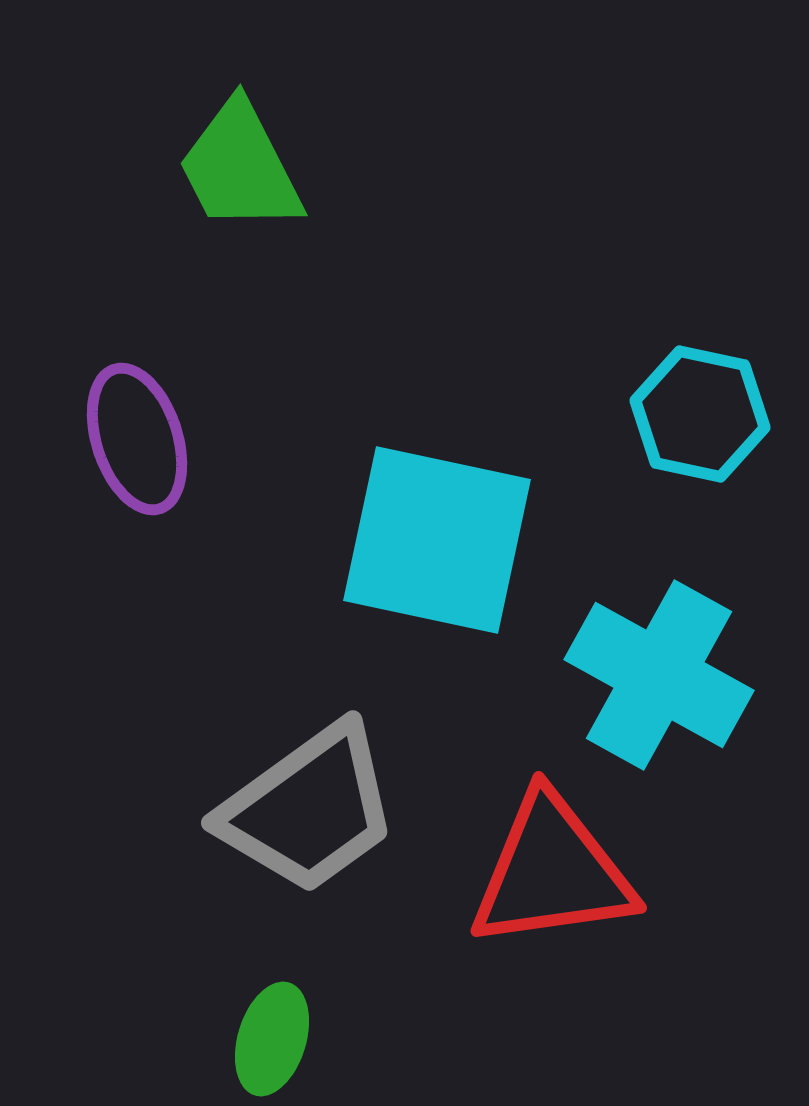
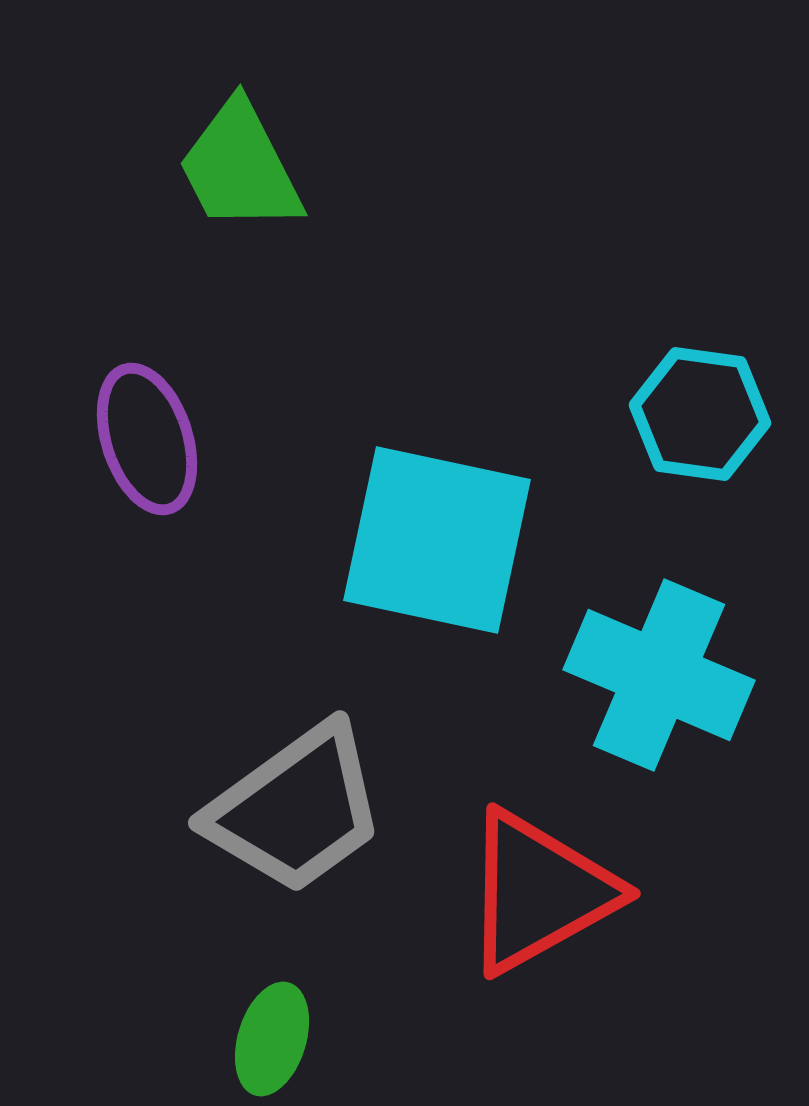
cyan hexagon: rotated 4 degrees counterclockwise
purple ellipse: moved 10 px right
cyan cross: rotated 6 degrees counterclockwise
gray trapezoid: moved 13 px left
red triangle: moved 13 px left, 20 px down; rotated 21 degrees counterclockwise
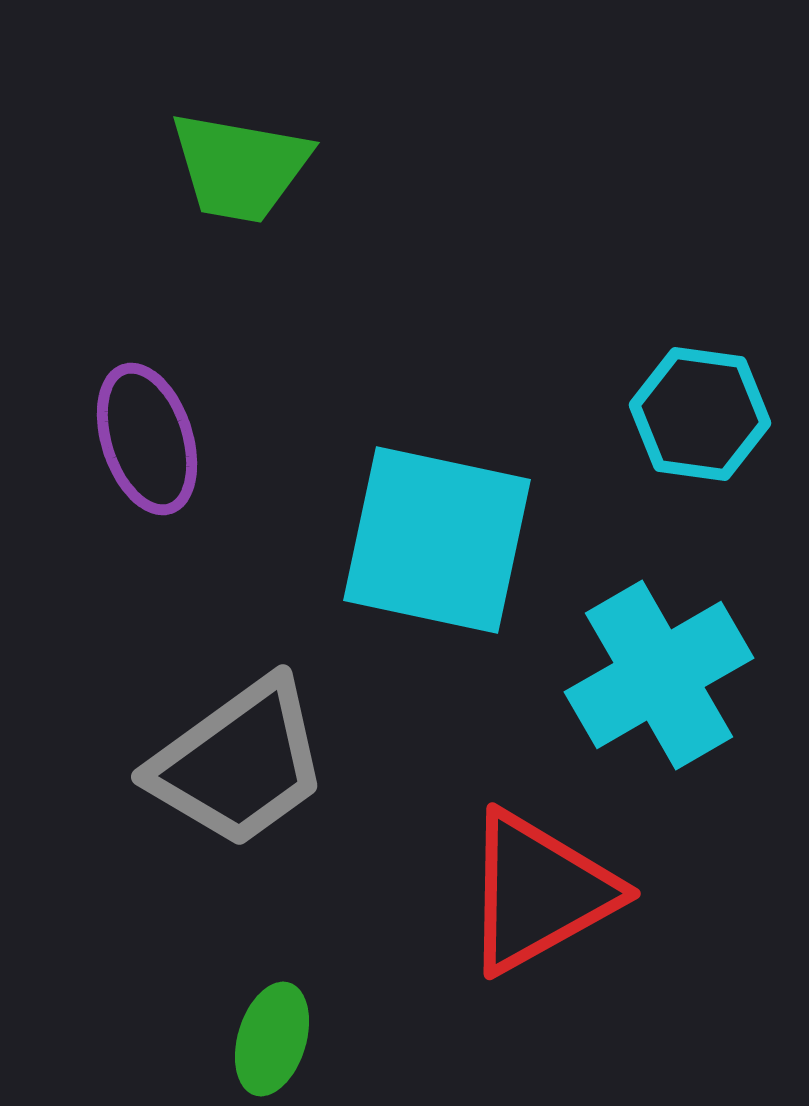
green trapezoid: rotated 53 degrees counterclockwise
cyan cross: rotated 37 degrees clockwise
gray trapezoid: moved 57 px left, 46 px up
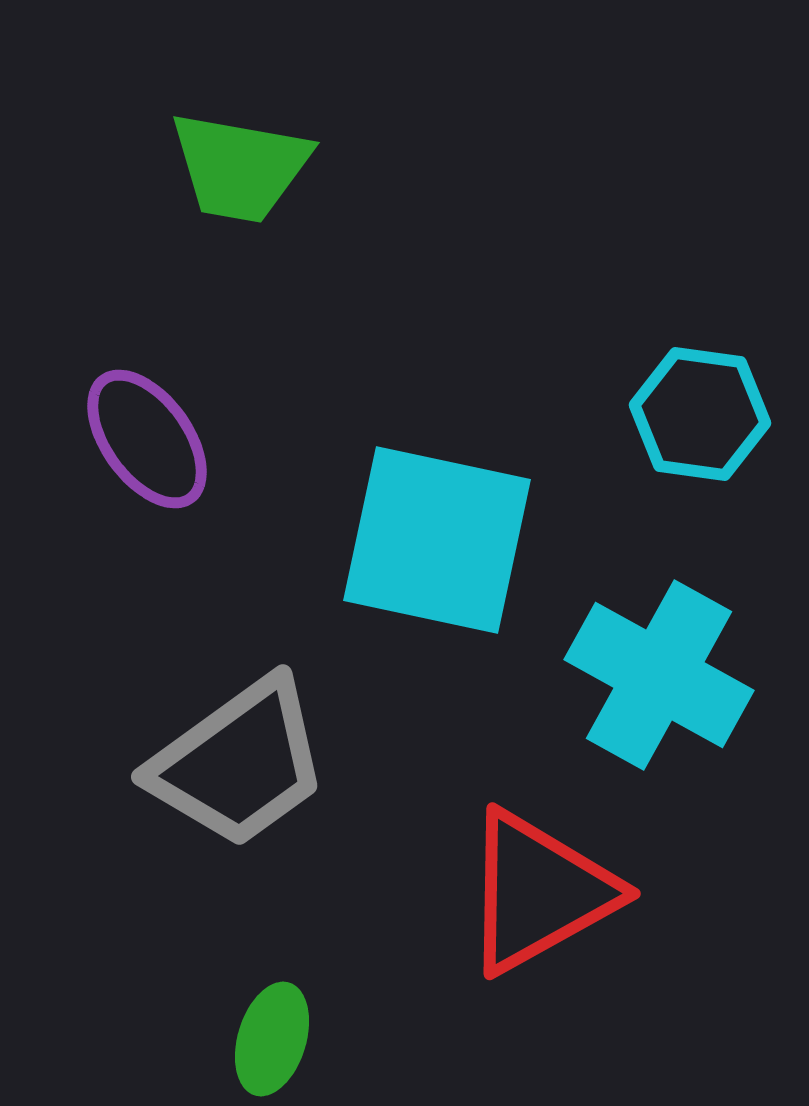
purple ellipse: rotated 18 degrees counterclockwise
cyan cross: rotated 31 degrees counterclockwise
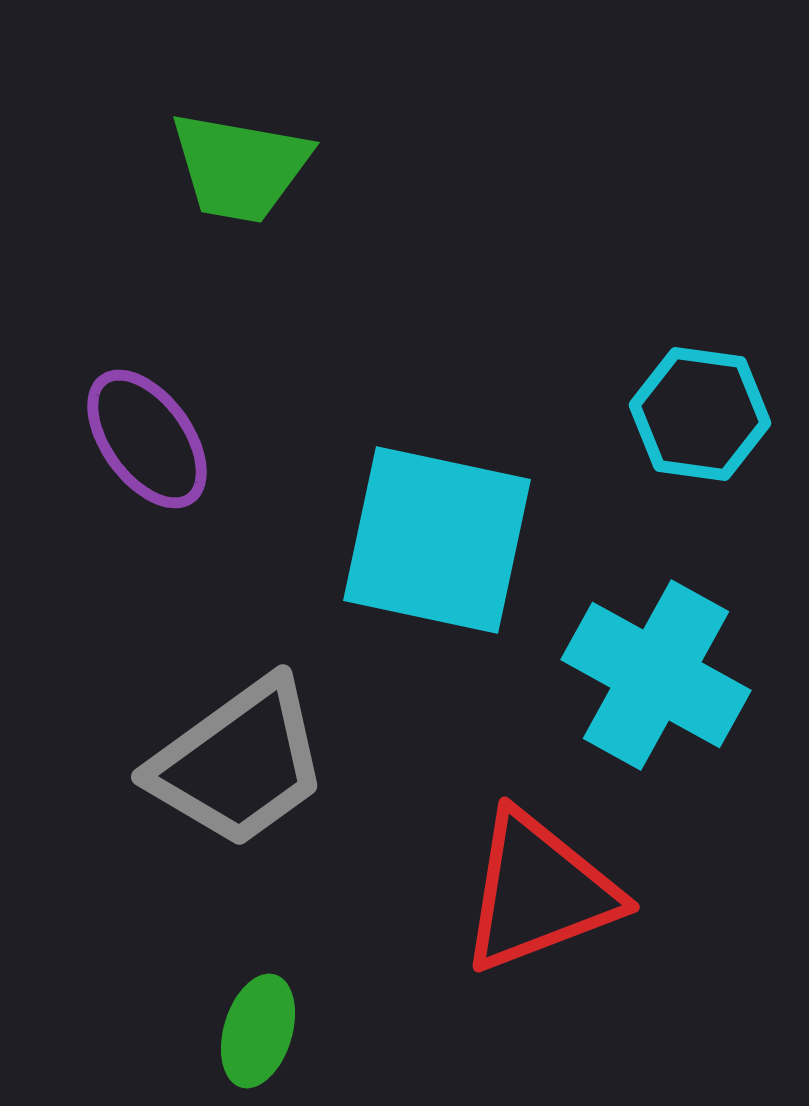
cyan cross: moved 3 px left
red triangle: rotated 8 degrees clockwise
green ellipse: moved 14 px left, 8 px up
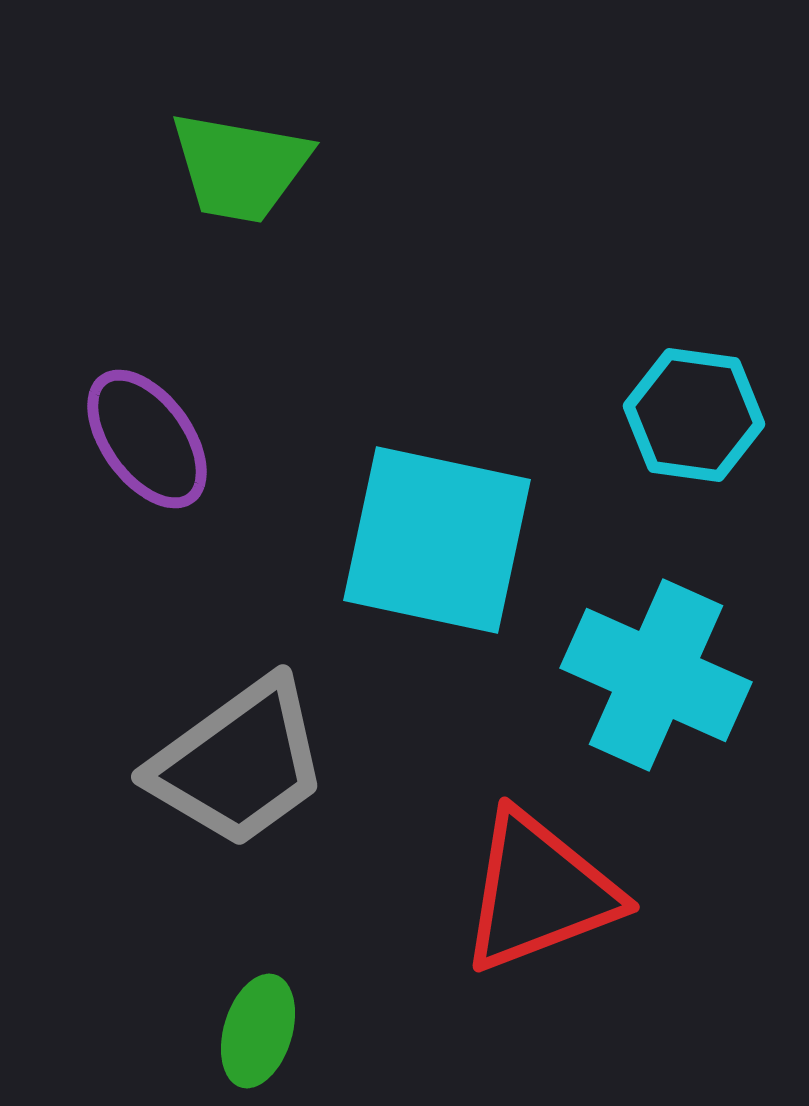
cyan hexagon: moved 6 px left, 1 px down
cyan cross: rotated 5 degrees counterclockwise
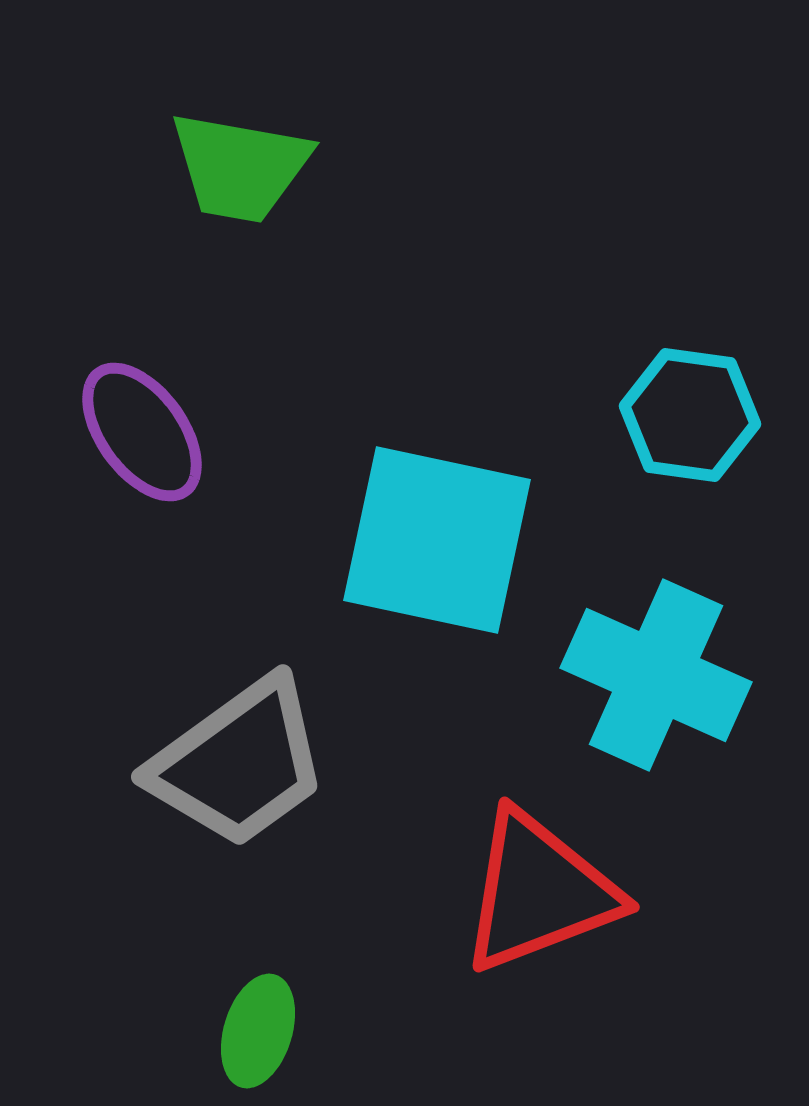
cyan hexagon: moved 4 px left
purple ellipse: moved 5 px left, 7 px up
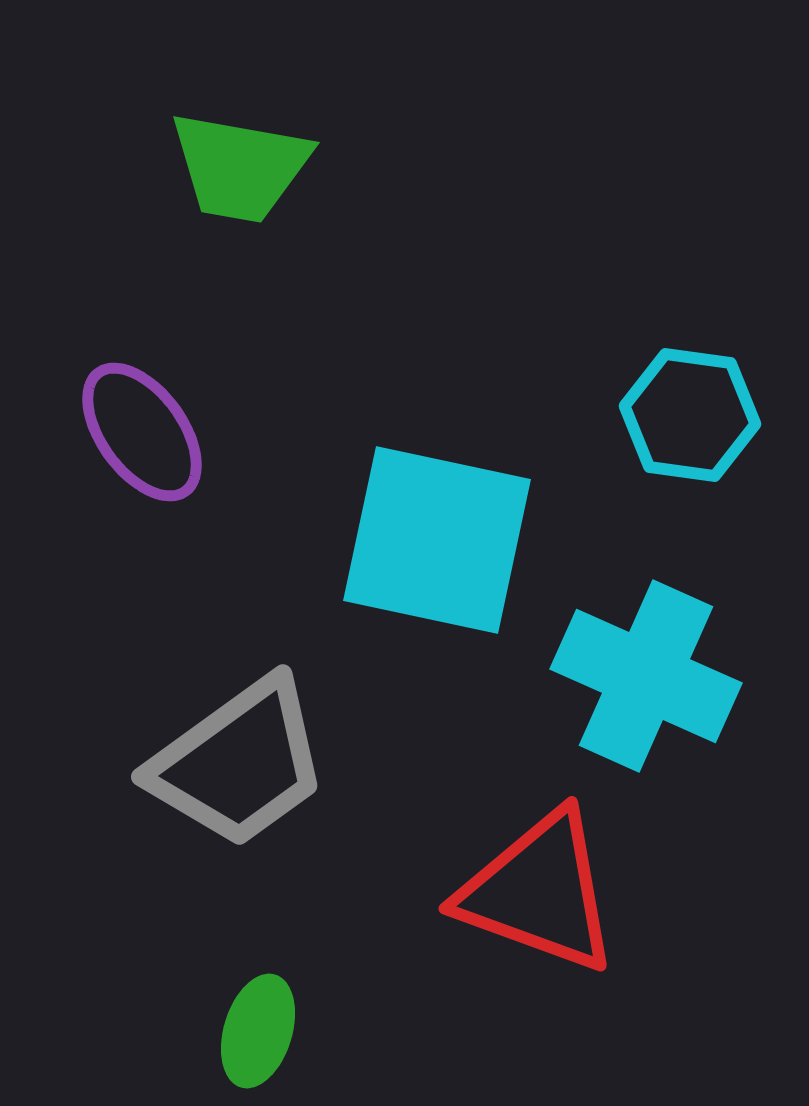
cyan cross: moved 10 px left, 1 px down
red triangle: rotated 41 degrees clockwise
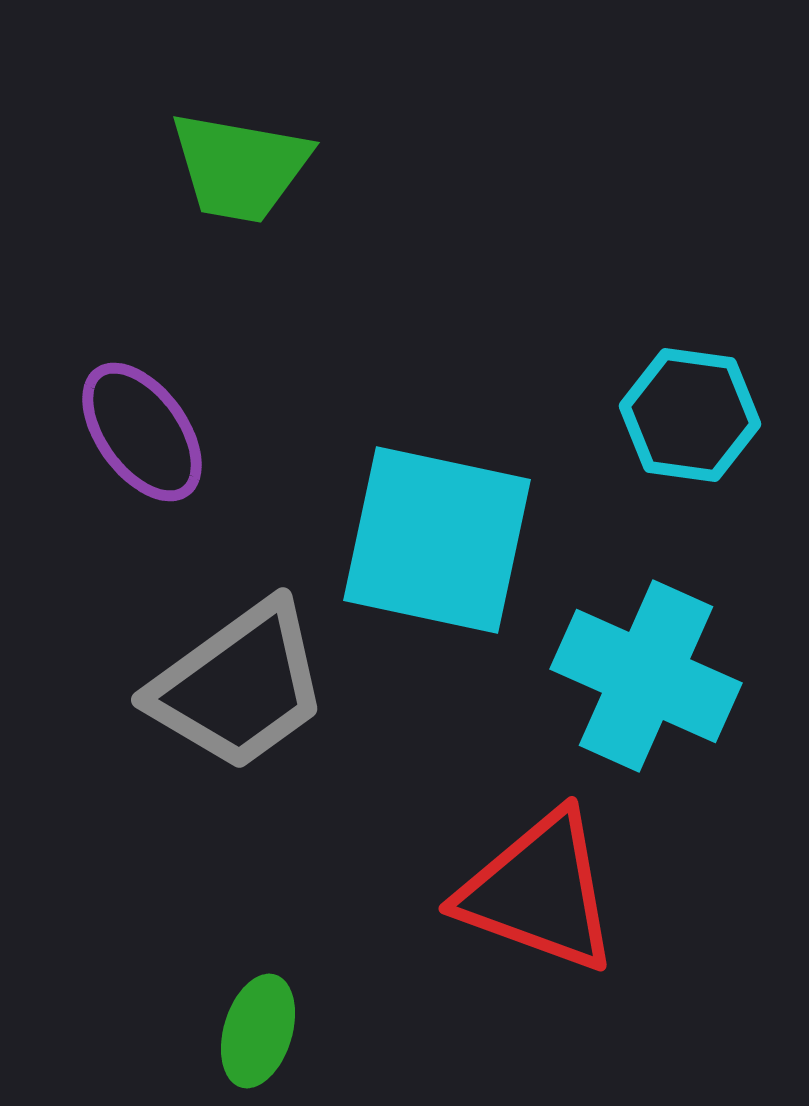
gray trapezoid: moved 77 px up
